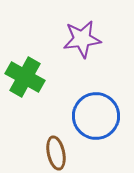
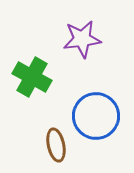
green cross: moved 7 px right
brown ellipse: moved 8 px up
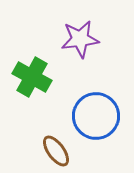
purple star: moved 2 px left
brown ellipse: moved 6 px down; rotated 24 degrees counterclockwise
